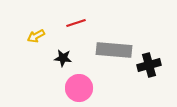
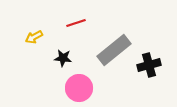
yellow arrow: moved 2 px left, 1 px down
gray rectangle: rotated 44 degrees counterclockwise
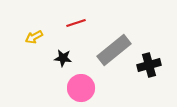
pink circle: moved 2 px right
